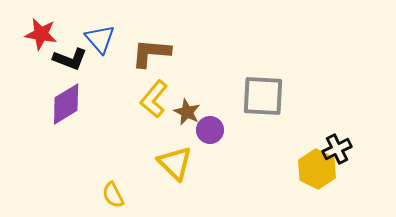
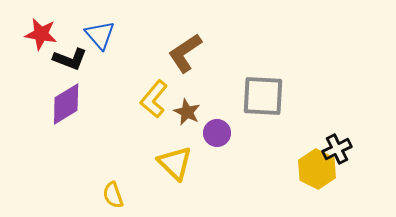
blue triangle: moved 4 px up
brown L-shape: moved 34 px right; rotated 39 degrees counterclockwise
purple circle: moved 7 px right, 3 px down
yellow semicircle: rotated 8 degrees clockwise
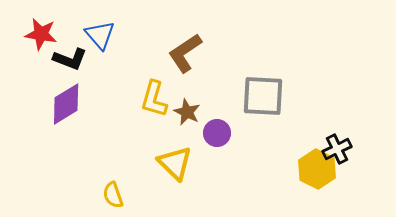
yellow L-shape: rotated 24 degrees counterclockwise
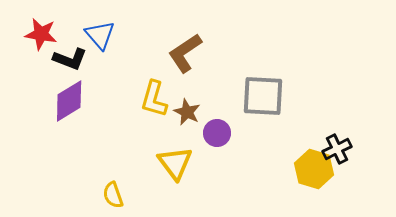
purple diamond: moved 3 px right, 3 px up
yellow triangle: rotated 9 degrees clockwise
yellow hexagon: moved 3 px left; rotated 9 degrees counterclockwise
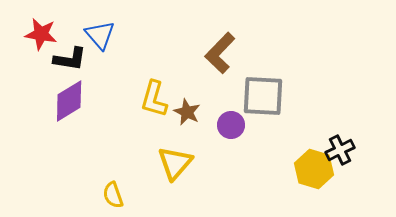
brown L-shape: moved 35 px right; rotated 12 degrees counterclockwise
black L-shape: rotated 12 degrees counterclockwise
purple circle: moved 14 px right, 8 px up
black cross: moved 3 px right, 1 px down
yellow triangle: rotated 18 degrees clockwise
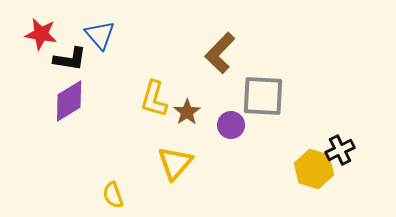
brown star: rotated 12 degrees clockwise
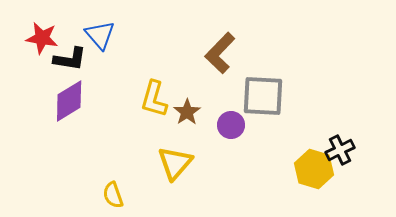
red star: moved 1 px right, 4 px down
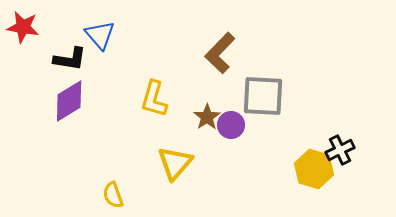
red star: moved 19 px left, 11 px up
brown star: moved 20 px right, 5 px down
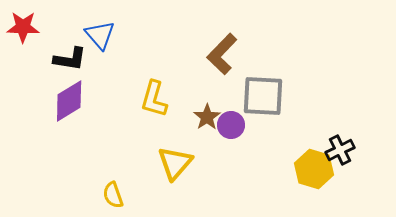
red star: rotated 8 degrees counterclockwise
brown L-shape: moved 2 px right, 1 px down
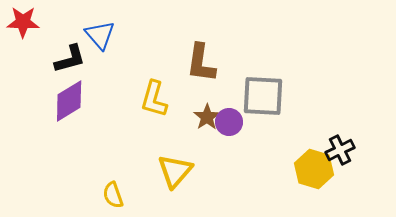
red star: moved 5 px up
brown L-shape: moved 21 px left, 9 px down; rotated 36 degrees counterclockwise
black L-shape: rotated 24 degrees counterclockwise
purple circle: moved 2 px left, 3 px up
yellow triangle: moved 8 px down
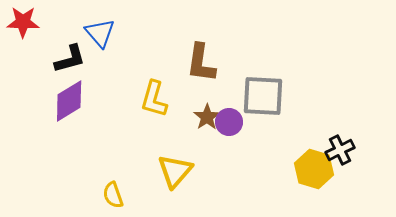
blue triangle: moved 2 px up
